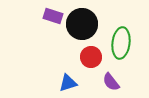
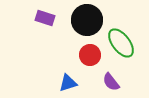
purple rectangle: moved 8 px left, 2 px down
black circle: moved 5 px right, 4 px up
green ellipse: rotated 44 degrees counterclockwise
red circle: moved 1 px left, 2 px up
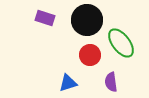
purple semicircle: rotated 30 degrees clockwise
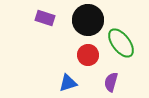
black circle: moved 1 px right
red circle: moved 2 px left
purple semicircle: rotated 24 degrees clockwise
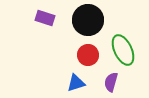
green ellipse: moved 2 px right, 7 px down; rotated 12 degrees clockwise
blue triangle: moved 8 px right
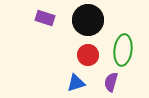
green ellipse: rotated 32 degrees clockwise
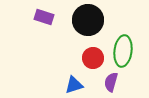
purple rectangle: moved 1 px left, 1 px up
green ellipse: moved 1 px down
red circle: moved 5 px right, 3 px down
blue triangle: moved 2 px left, 2 px down
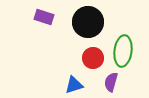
black circle: moved 2 px down
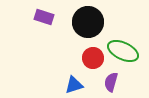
green ellipse: rotated 72 degrees counterclockwise
